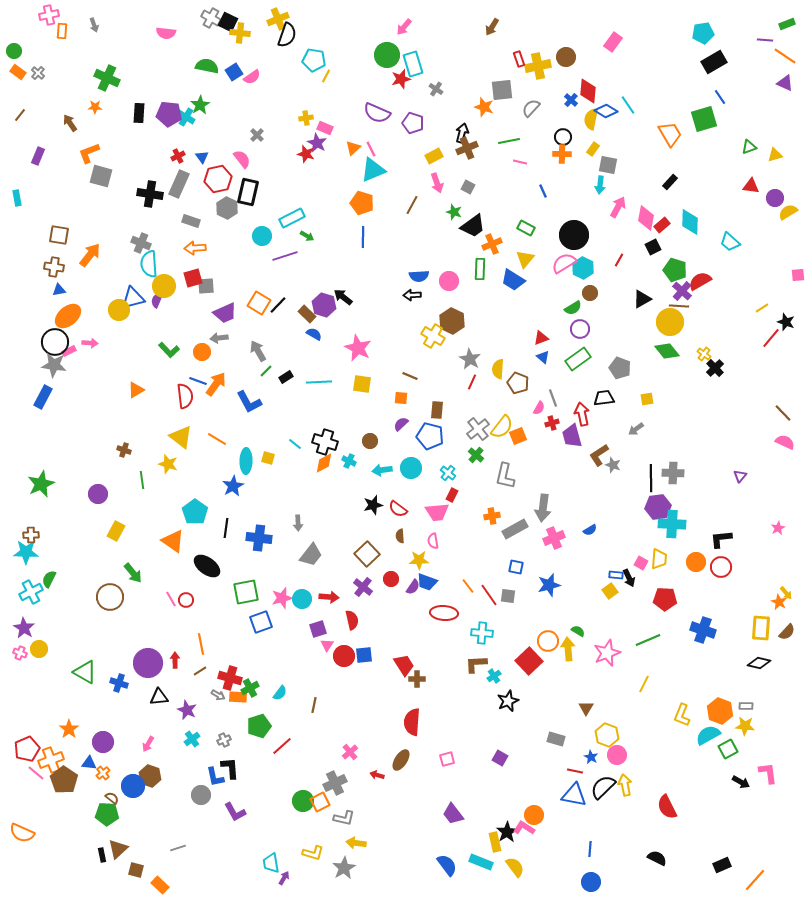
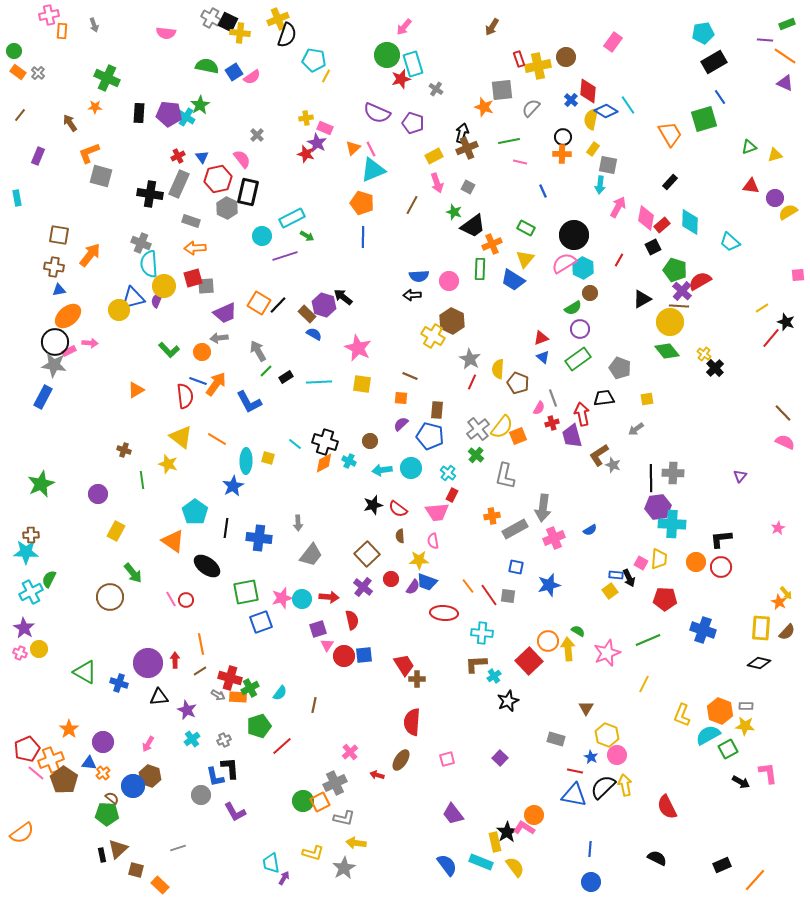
purple square at (500, 758): rotated 14 degrees clockwise
orange semicircle at (22, 833): rotated 60 degrees counterclockwise
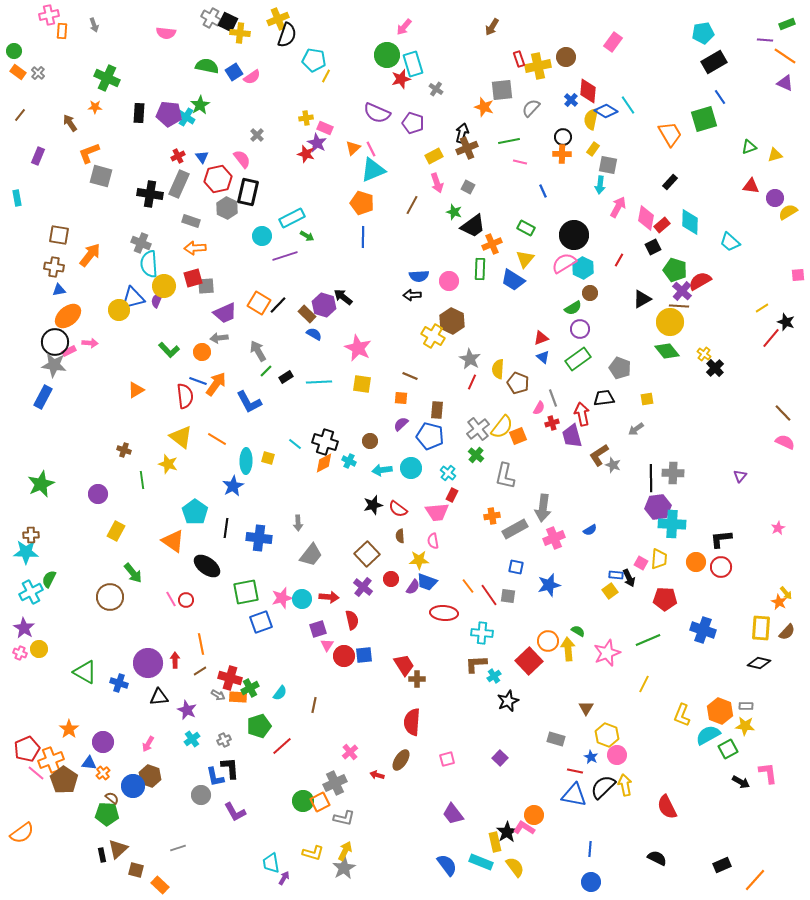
yellow arrow at (356, 843): moved 11 px left, 8 px down; rotated 108 degrees clockwise
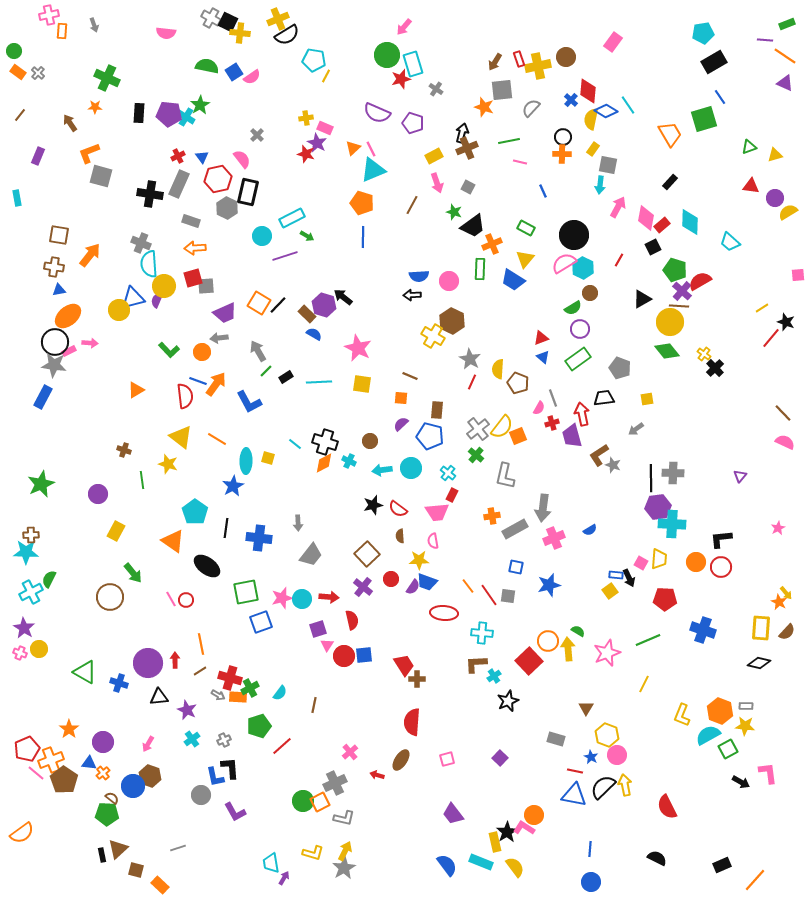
brown arrow at (492, 27): moved 3 px right, 35 px down
black semicircle at (287, 35): rotated 40 degrees clockwise
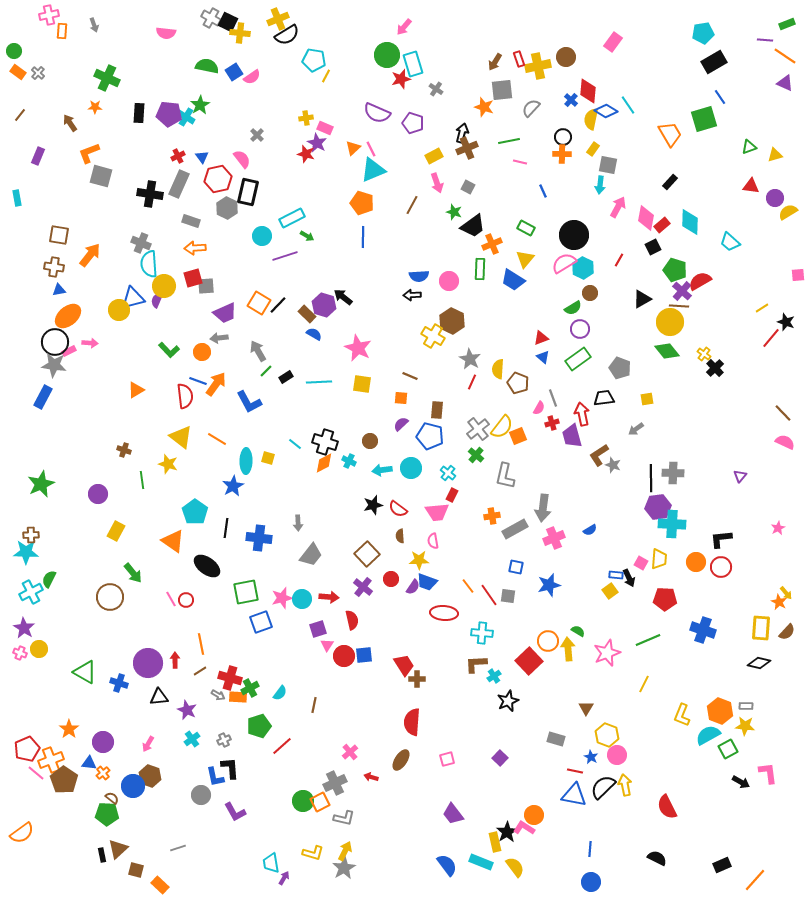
red arrow at (377, 775): moved 6 px left, 2 px down
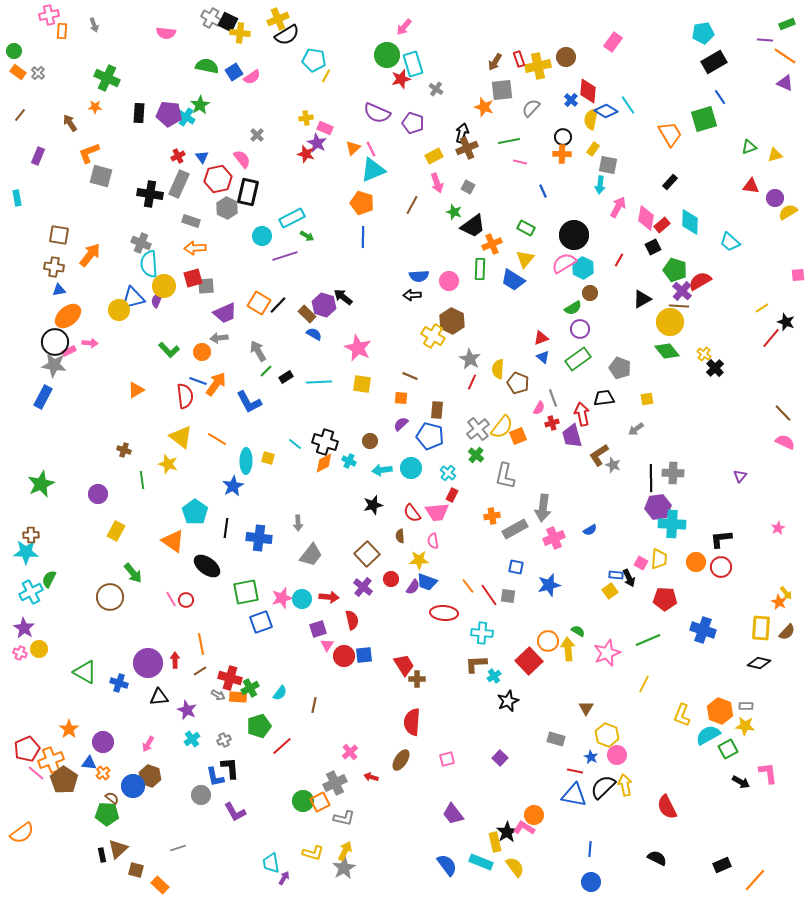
red semicircle at (398, 509): moved 14 px right, 4 px down; rotated 18 degrees clockwise
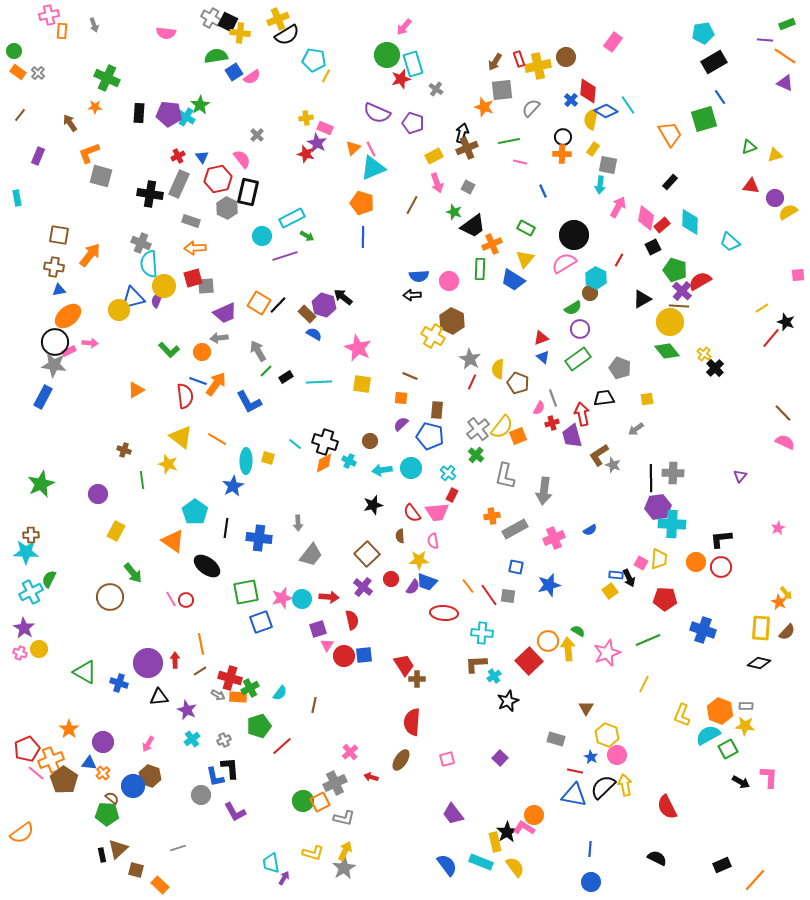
green semicircle at (207, 66): moved 9 px right, 10 px up; rotated 20 degrees counterclockwise
cyan triangle at (373, 170): moved 2 px up
cyan hexagon at (583, 268): moved 13 px right, 10 px down
gray arrow at (543, 508): moved 1 px right, 17 px up
pink L-shape at (768, 773): moved 1 px right, 4 px down; rotated 10 degrees clockwise
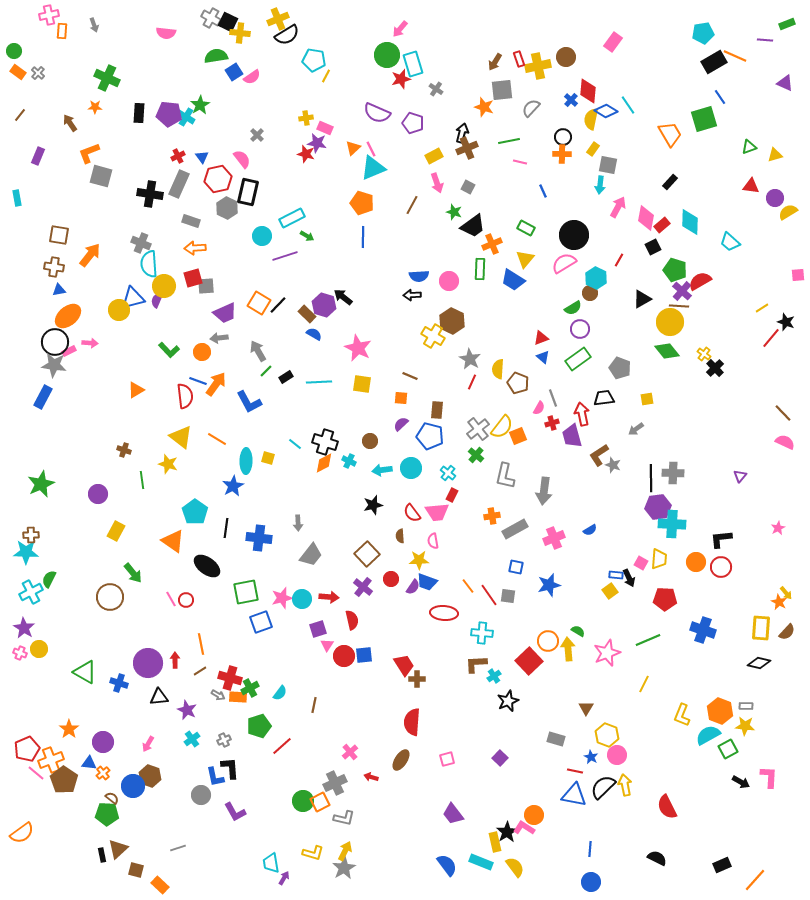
pink arrow at (404, 27): moved 4 px left, 2 px down
orange line at (785, 56): moved 50 px left; rotated 10 degrees counterclockwise
purple star at (317, 143): rotated 18 degrees counterclockwise
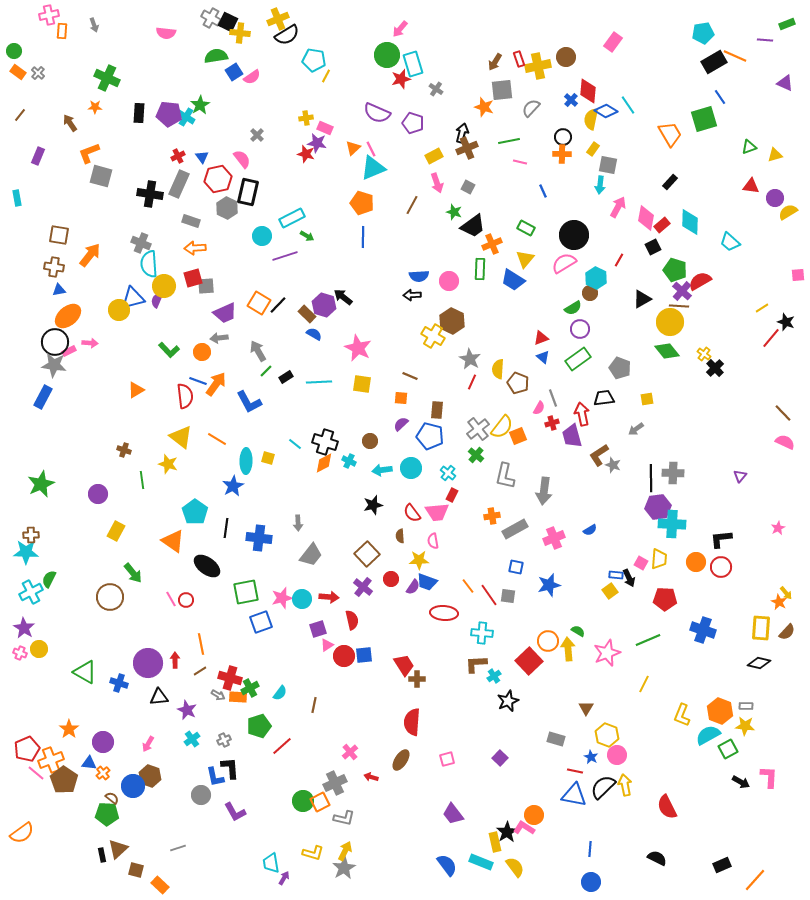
pink triangle at (327, 645): rotated 24 degrees clockwise
